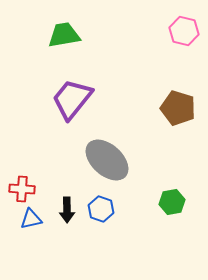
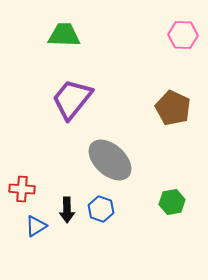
pink hexagon: moved 1 px left, 4 px down; rotated 12 degrees counterclockwise
green trapezoid: rotated 12 degrees clockwise
brown pentagon: moved 5 px left; rotated 8 degrees clockwise
gray ellipse: moved 3 px right
blue triangle: moved 5 px right, 7 px down; rotated 20 degrees counterclockwise
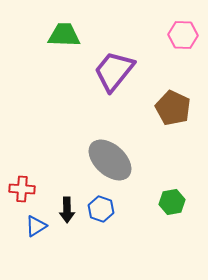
purple trapezoid: moved 42 px right, 28 px up
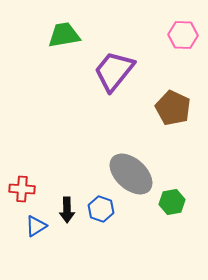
green trapezoid: rotated 12 degrees counterclockwise
gray ellipse: moved 21 px right, 14 px down
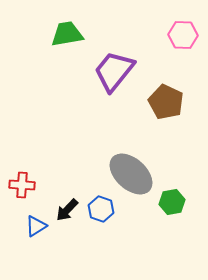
green trapezoid: moved 3 px right, 1 px up
brown pentagon: moved 7 px left, 6 px up
red cross: moved 4 px up
black arrow: rotated 45 degrees clockwise
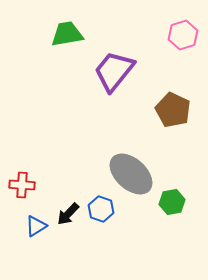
pink hexagon: rotated 20 degrees counterclockwise
brown pentagon: moved 7 px right, 8 px down
black arrow: moved 1 px right, 4 px down
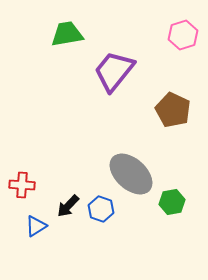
black arrow: moved 8 px up
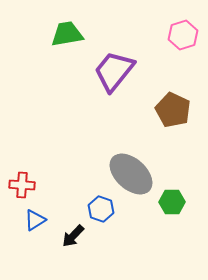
green hexagon: rotated 10 degrees clockwise
black arrow: moved 5 px right, 30 px down
blue triangle: moved 1 px left, 6 px up
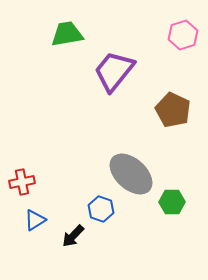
red cross: moved 3 px up; rotated 15 degrees counterclockwise
